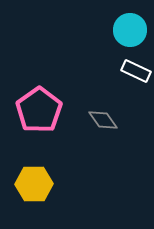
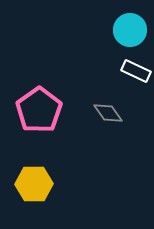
gray diamond: moved 5 px right, 7 px up
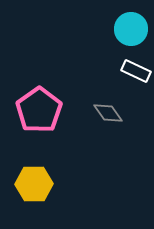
cyan circle: moved 1 px right, 1 px up
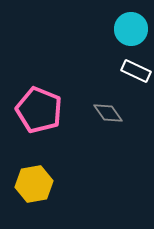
pink pentagon: rotated 15 degrees counterclockwise
yellow hexagon: rotated 9 degrees counterclockwise
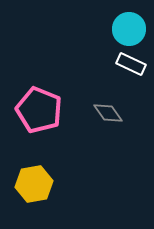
cyan circle: moved 2 px left
white rectangle: moved 5 px left, 7 px up
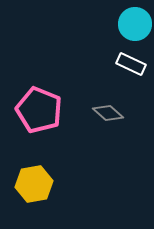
cyan circle: moved 6 px right, 5 px up
gray diamond: rotated 12 degrees counterclockwise
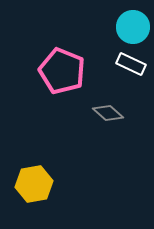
cyan circle: moved 2 px left, 3 px down
pink pentagon: moved 23 px right, 39 px up
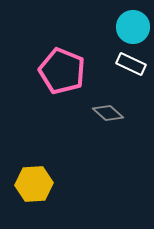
yellow hexagon: rotated 6 degrees clockwise
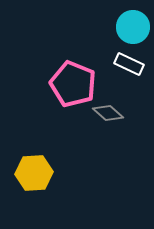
white rectangle: moved 2 px left
pink pentagon: moved 11 px right, 13 px down
yellow hexagon: moved 11 px up
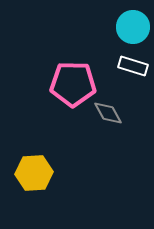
white rectangle: moved 4 px right, 2 px down; rotated 8 degrees counterclockwise
pink pentagon: rotated 21 degrees counterclockwise
gray diamond: rotated 20 degrees clockwise
